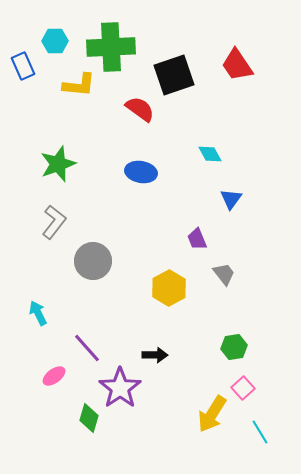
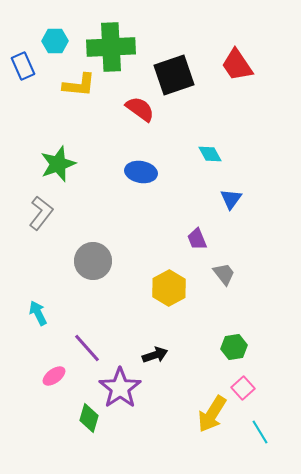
gray L-shape: moved 13 px left, 9 px up
black arrow: rotated 20 degrees counterclockwise
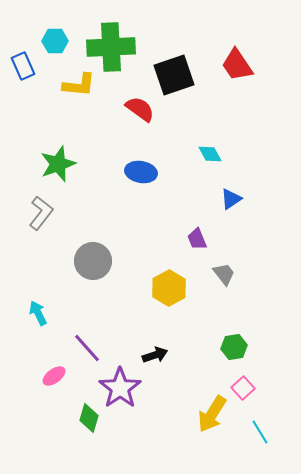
blue triangle: rotated 20 degrees clockwise
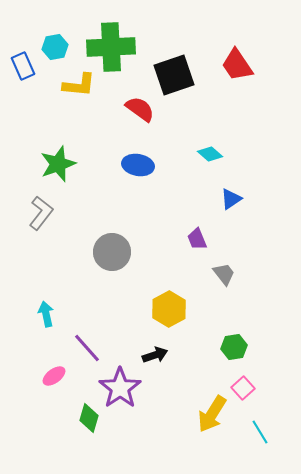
cyan hexagon: moved 6 px down; rotated 10 degrees counterclockwise
cyan diamond: rotated 20 degrees counterclockwise
blue ellipse: moved 3 px left, 7 px up
gray circle: moved 19 px right, 9 px up
yellow hexagon: moved 21 px down
cyan arrow: moved 8 px right, 1 px down; rotated 15 degrees clockwise
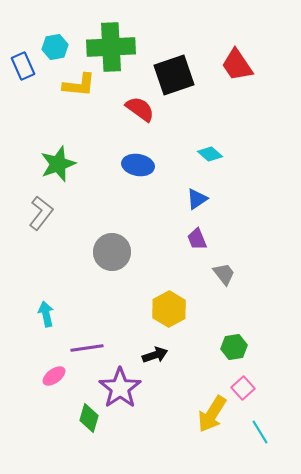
blue triangle: moved 34 px left
purple line: rotated 56 degrees counterclockwise
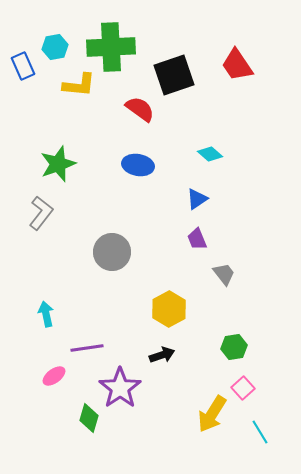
black arrow: moved 7 px right
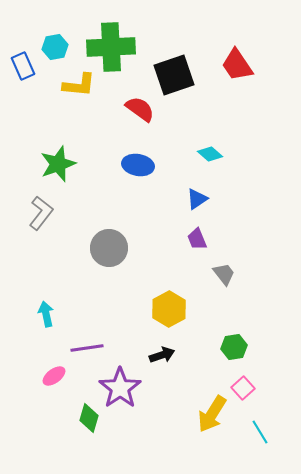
gray circle: moved 3 px left, 4 px up
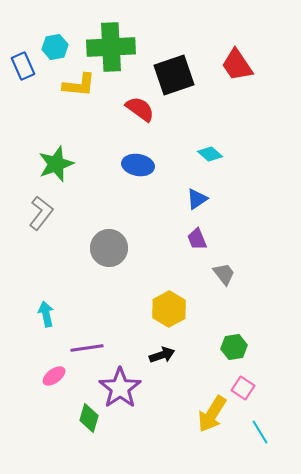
green star: moved 2 px left
pink square: rotated 15 degrees counterclockwise
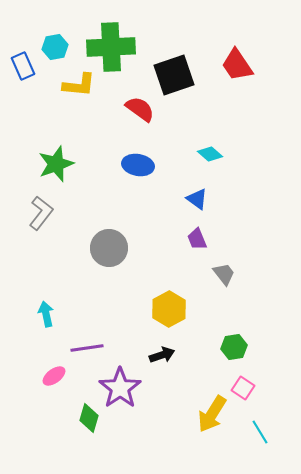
blue triangle: rotated 50 degrees counterclockwise
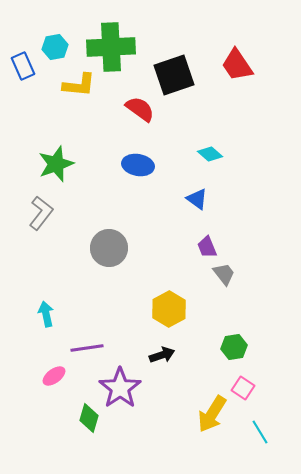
purple trapezoid: moved 10 px right, 8 px down
